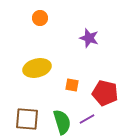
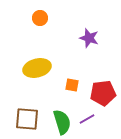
red pentagon: moved 2 px left; rotated 20 degrees counterclockwise
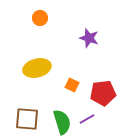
orange square: rotated 16 degrees clockwise
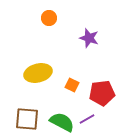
orange circle: moved 9 px right
yellow ellipse: moved 1 px right, 5 px down
red pentagon: moved 1 px left
green semicircle: rotated 45 degrees counterclockwise
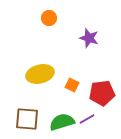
yellow ellipse: moved 2 px right, 1 px down
green semicircle: rotated 45 degrees counterclockwise
